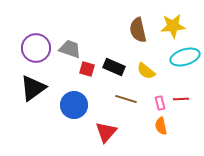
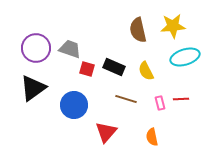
yellow semicircle: rotated 24 degrees clockwise
orange semicircle: moved 9 px left, 11 px down
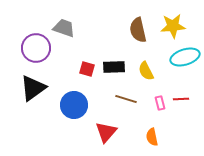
gray trapezoid: moved 6 px left, 21 px up
black rectangle: rotated 25 degrees counterclockwise
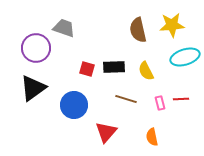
yellow star: moved 1 px left, 1 px up
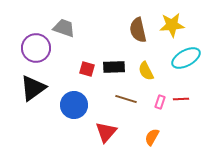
cyan ellipse: moved 1 px right, 1 px down; rotated 12 degrees counterclockwise
pink rectangle: moved 1 px up; rotated 32 degrees clockwise
orange semicircle: rotated 42 degrees clockwise
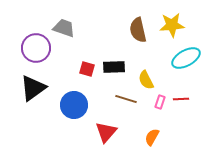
yellow semicircle: moved 9 px down
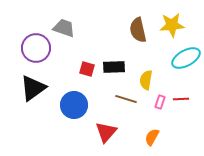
yellow semicircle: rotated 36 degrees clockwise
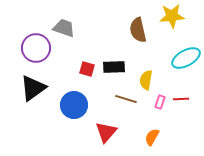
yellow star: moved 9 px up
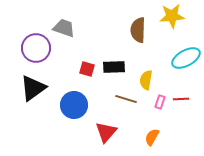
brown semicircle: rotated 15 degrees clockwise
